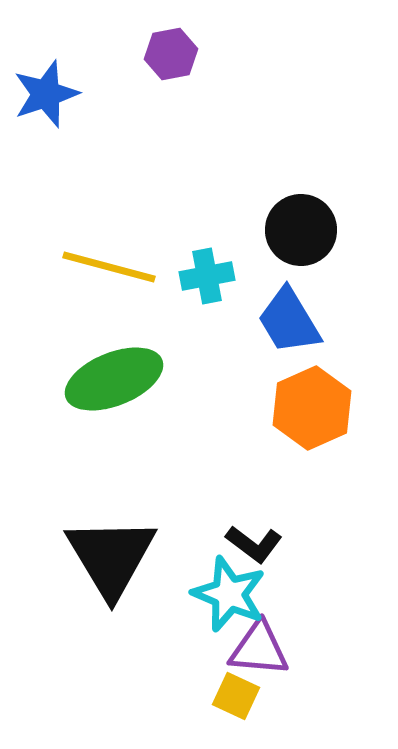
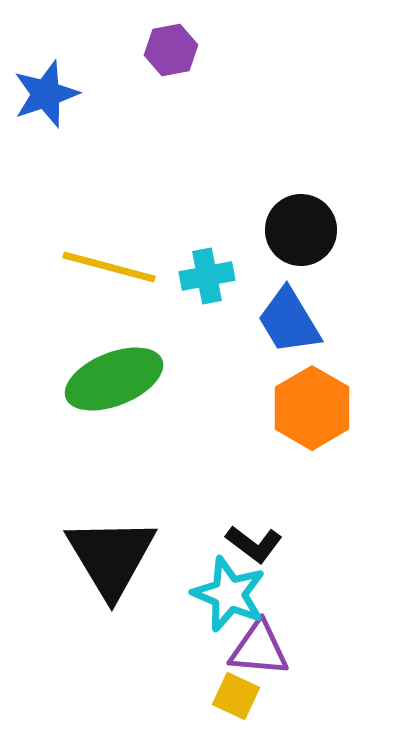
purple hexagon: moved 4 px up
orange hexagon: rotated 6 degrees counterclockwise
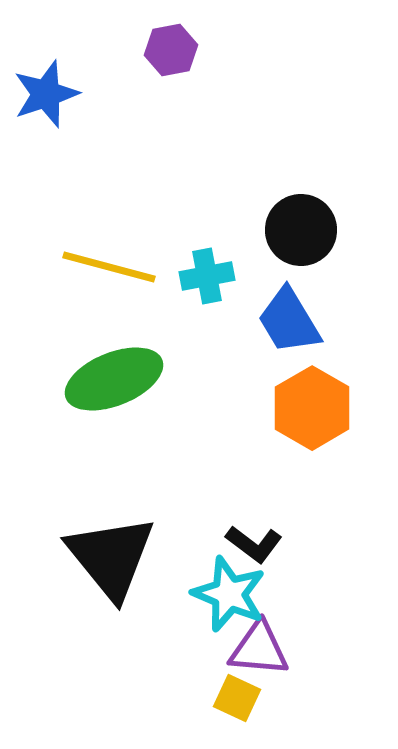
black triangle: rotated 8 degrees counterclockwise
yellow square: moved 1 px right, 2 px down
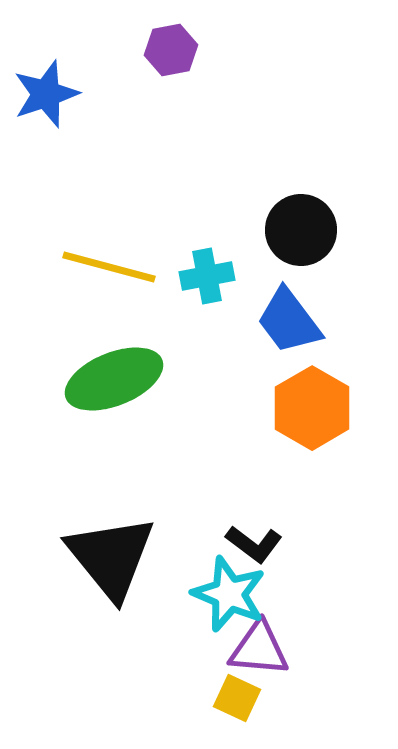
blue trapezoid: rotated 6 degrees counterclockwise
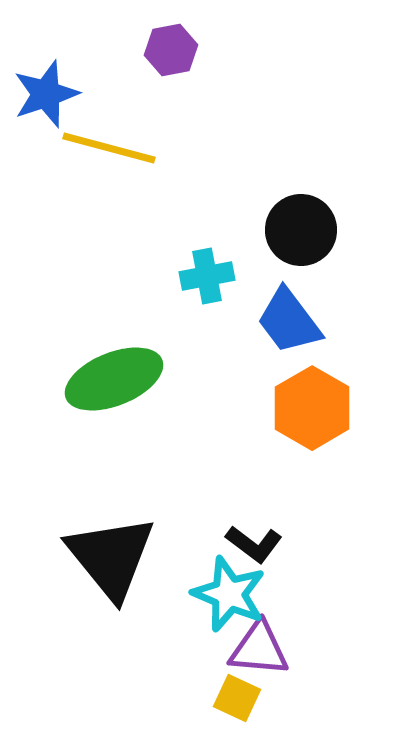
yellow line: moved 119 px up
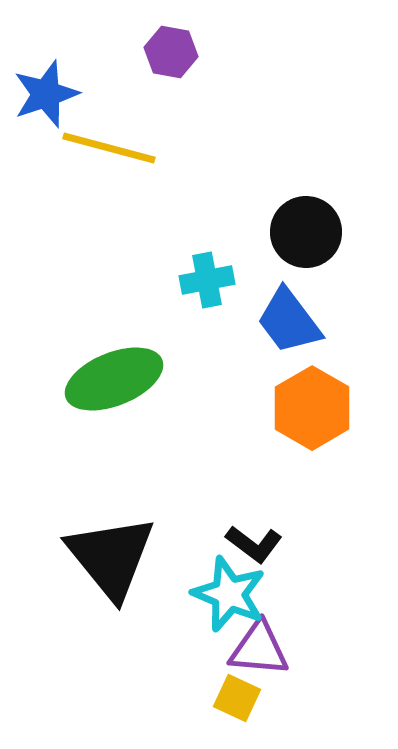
purple hexagon: moved 2 px down; rotated 21 degrees clockwise
black circle: moved 5 px right, 2 px down
cyan cross: moved 4 px down
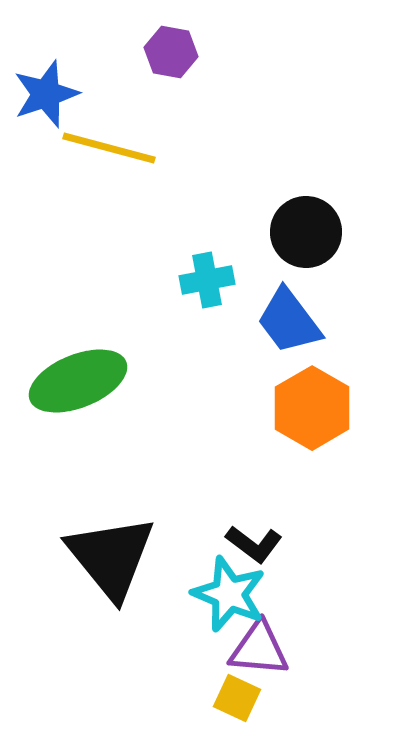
green ellipse: moved 36 px left, 2 px down
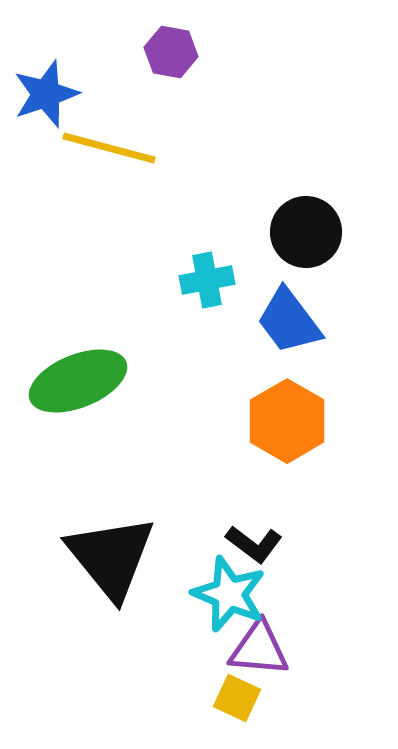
orange hexagon: moved 25 px left, 13 px down
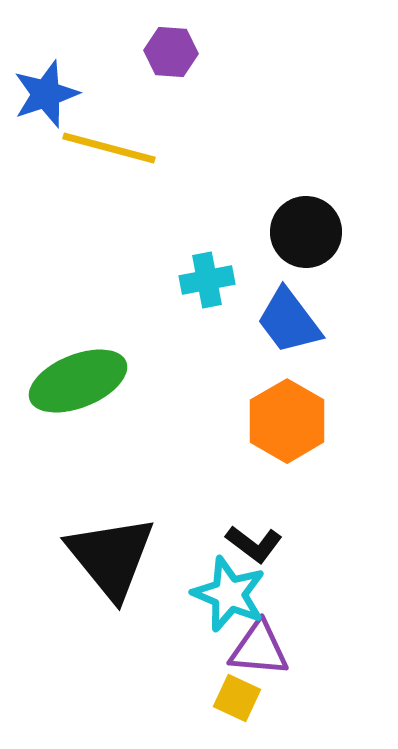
purple hexagon: rotated 6 degrees counterclockwise
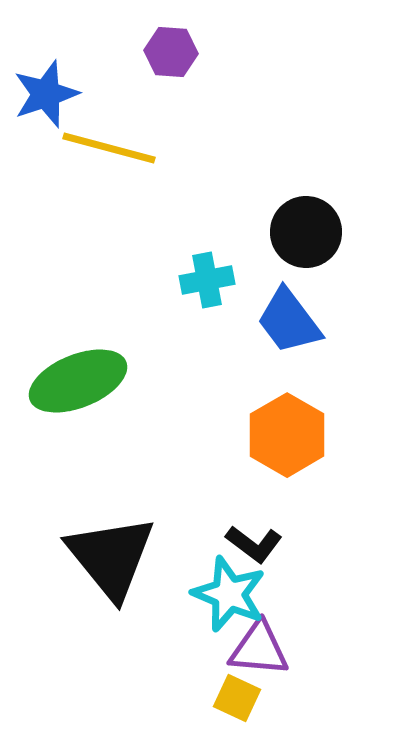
orange hexagon: moved 14 px down
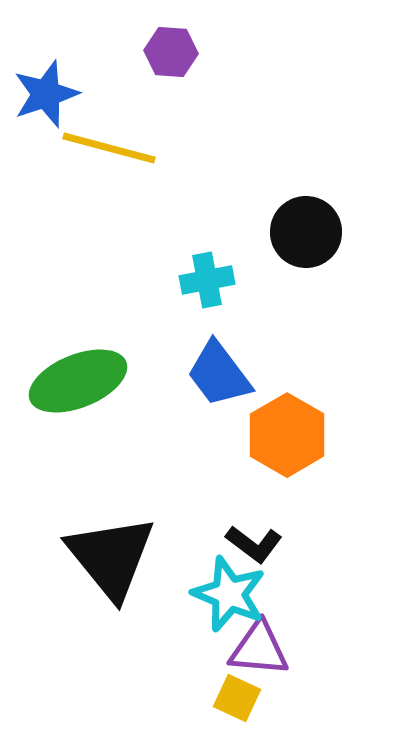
blue trapezoid: moved 70 px left, 53 px down
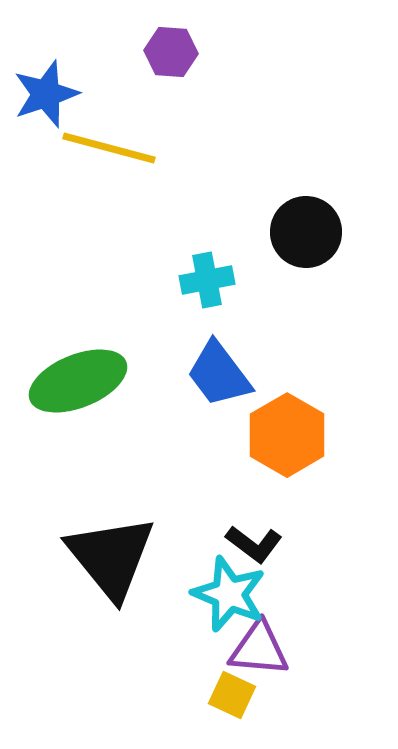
yellow square: moved 5 px left, 3 px up
